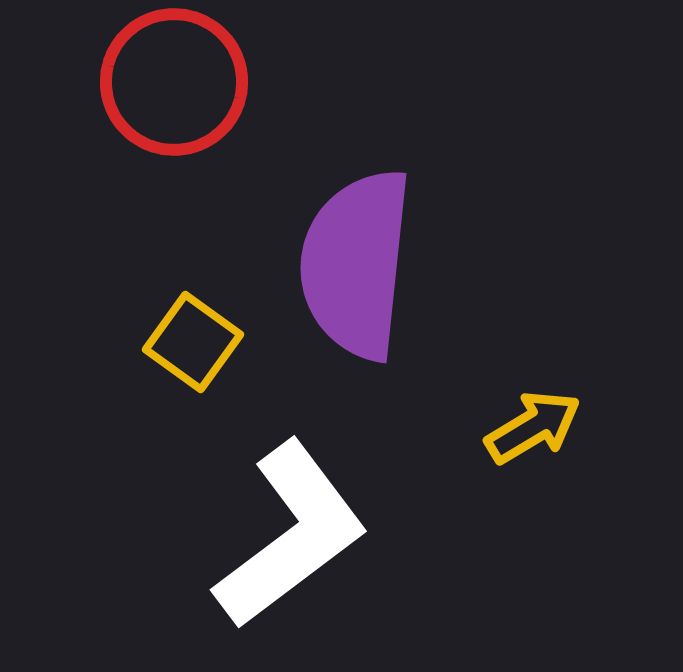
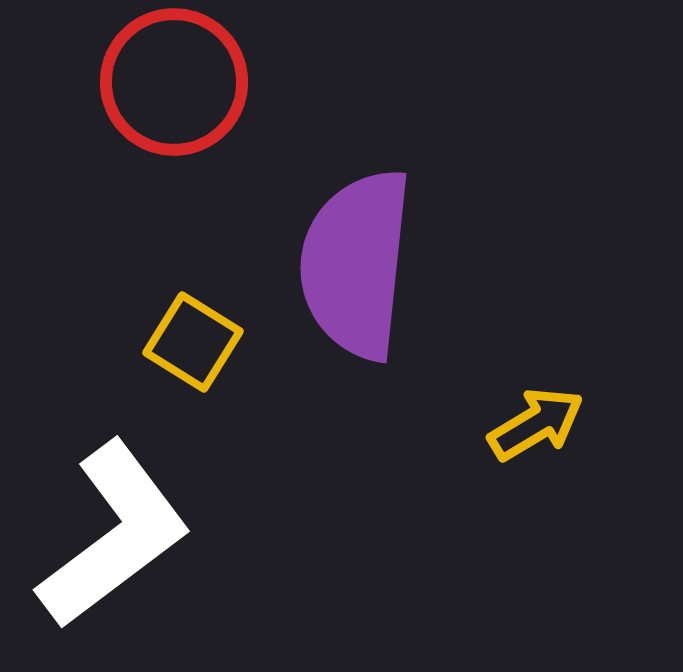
yellow square: rotated 4 degrees counterclockwise
yellow arrow: moved 3 px right, 3 px up
white L-shape: moved 177 px left
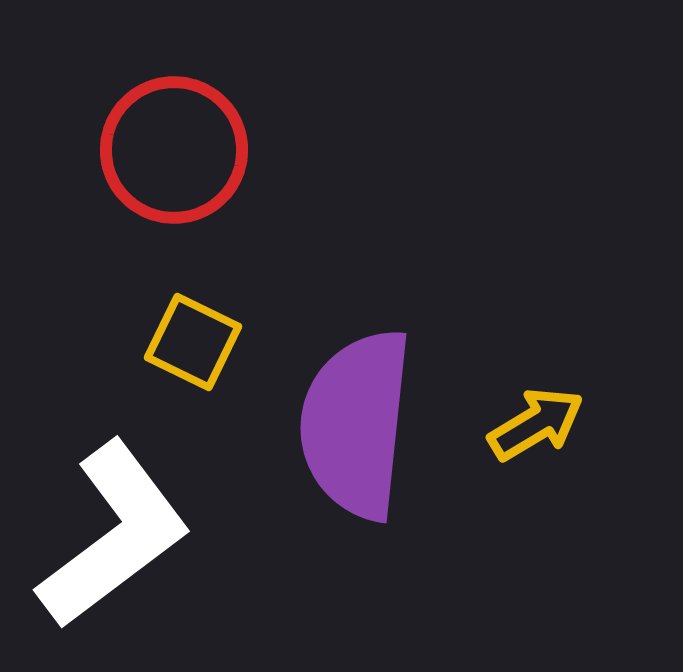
red circle: moved 68 px down
purple semicircle: moved 160 px down
yellow square: rotated 6 degrees counterclockwise
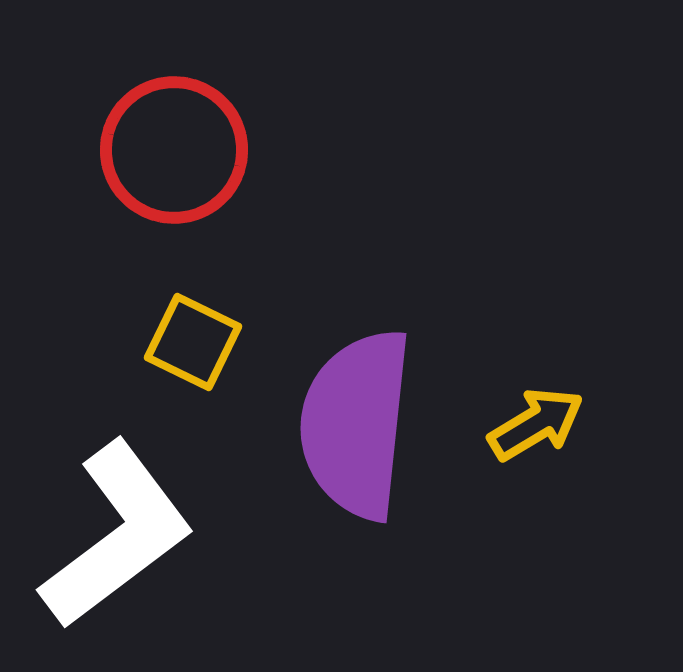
white L-shape: moved 3 px right
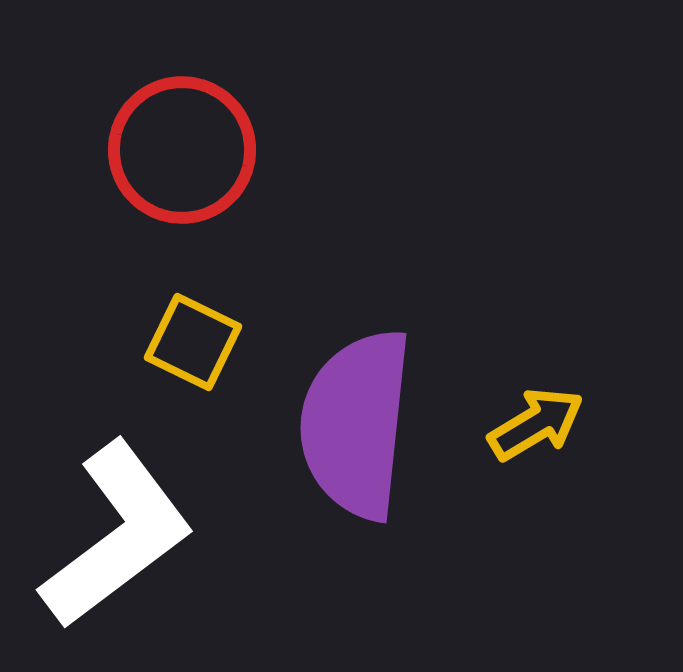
red circle: moved 8 px right
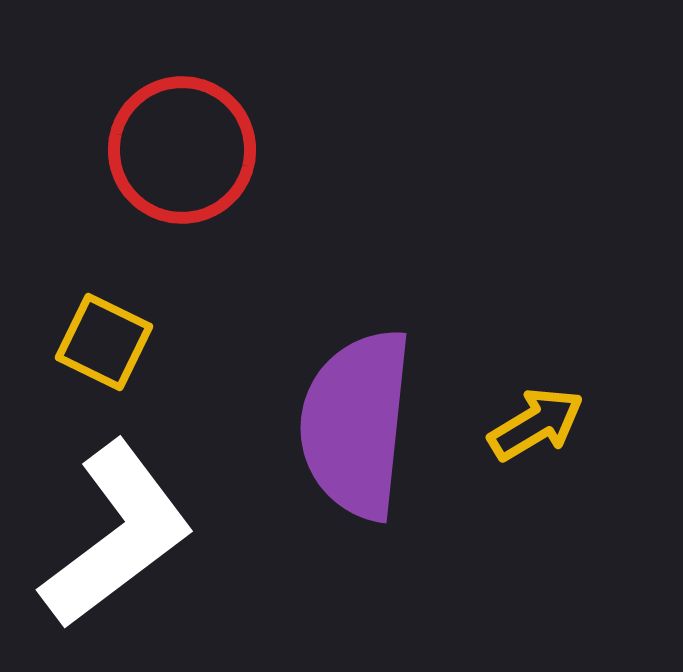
yellow square: moved 89 px left
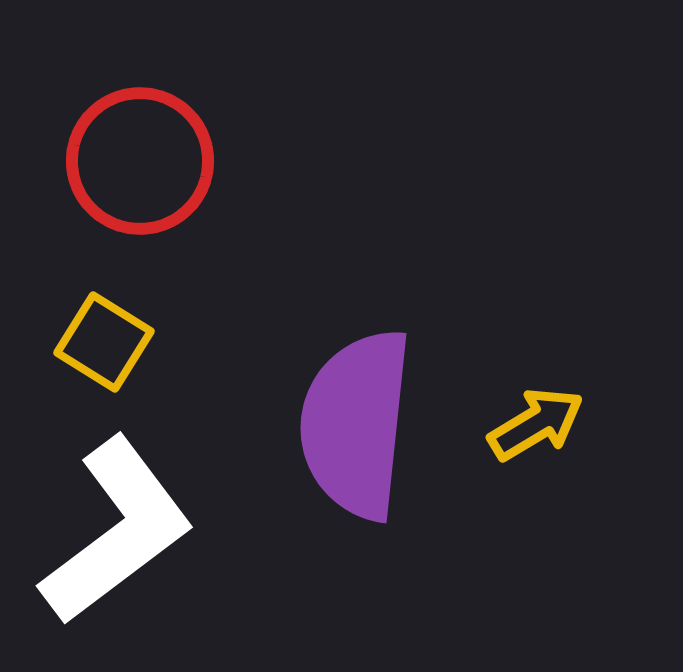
red circle: moved 42 px left, 11 px down
yellow square: rotated 6 degrees clockwise
white L-shape: moved 4 px up
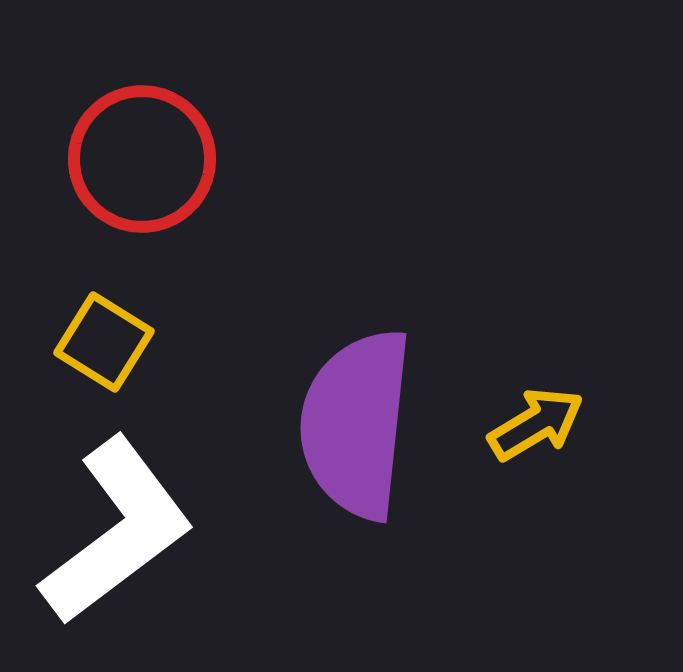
red circle: moved 2 px right, 2 px up
